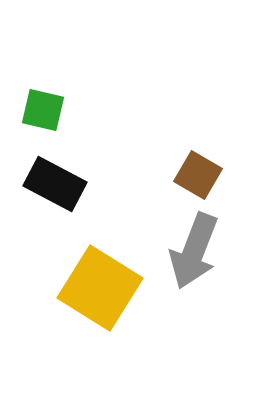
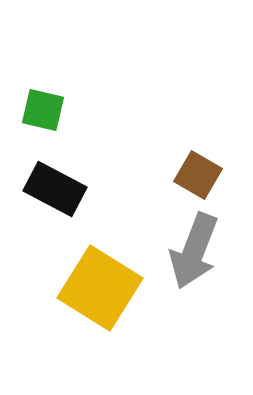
black rectangle: moved 5 px down
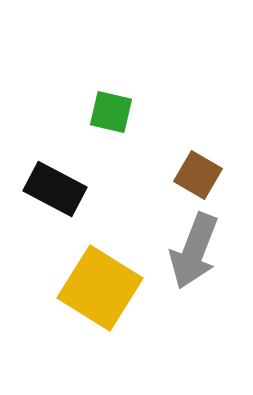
green square: moved 68 px right, 2 px down
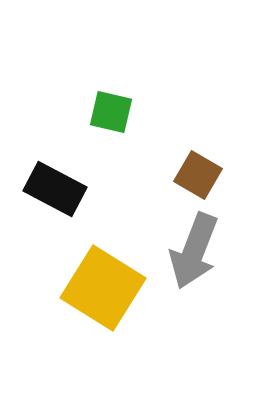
yellow square: moved 3 px right
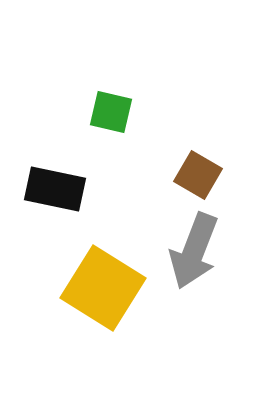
black rectangle: rotated 16 degrees counterclockwise
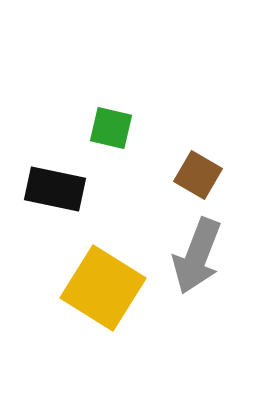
green square: moved 16 px down
gray arrow: moved 3 px right, 5 px down
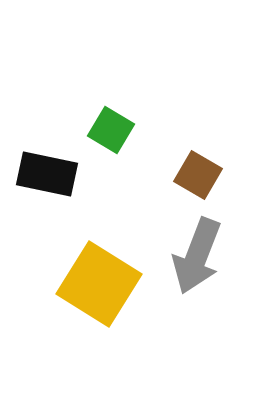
green square: moved 2 px down; rotated 18 degrees clockwise
black rectangle: moved 8 px left, 15 px up
yellow square: moved 4 px left, 4 px up
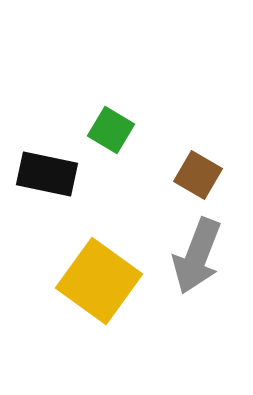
yellow square: moved 3 px up; rotated 4 degrees clockwise
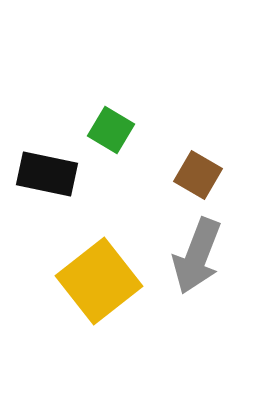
yellow square: rotated 16 degrees clockwise
